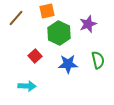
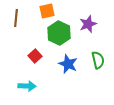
brown line: rotated 36 degrees counterclockwise
blue star: rotated 24 degrees clockwise
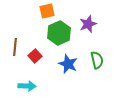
brown line: moved 1 px left, 29 px down
green hexagon: rotated 10 degrees clockwise
green semicircle: moved 1 px left
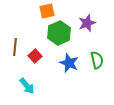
purple star: moved 1 px left, 1 px up
blue star: moved 1 px right, 1 px up
cyan arrow: rotated 48 degrees clockwise
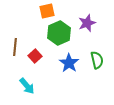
blue star: rotated 12 degrees clockwise
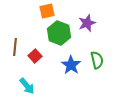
green hexagon: rotated 15 degrees counterclockwise
blue star: moved 2 px right, 2 px down
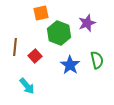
orange square: moved 6 px left, 2 px down
blue star: moved 1 px left
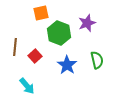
blue star: moved 3 px left
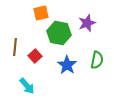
green hexagon: rotated 10 degrees counterclockwise
green semicircle: rotated 24 degrees clockwise
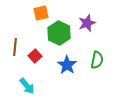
green hexagon: rotated 15 degrees clockwise
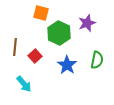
orange square: rotated 28 degrees clockwise
cyan arrow: moved 3 px left, 2 px up
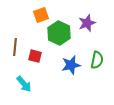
orange square: moved 2 px down; rotated 35 degrees counterclockwise
red square: rotated 32 degrees counterclockwise
blue star: moved 4 px right; rotated 24 degrees clockwise
